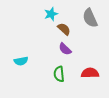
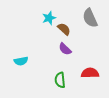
cyan star: moved 2 px left, 4 px down
green semicircle: moved 1 px right, 6 px down
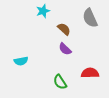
cyan star: moved 6 px left, 7 px up
green semicircle: moved 2 px down; rotated 28 degrees counterclockwise
